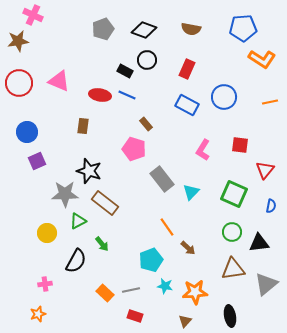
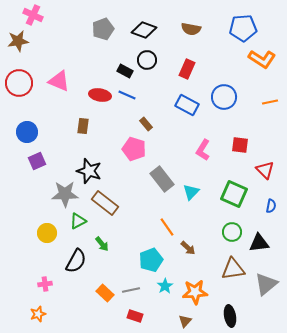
red triangle at (265, 170): rotated 24 degrees counterclockwise
cyan star at (165, 286): rotated 28 degrees clockwise
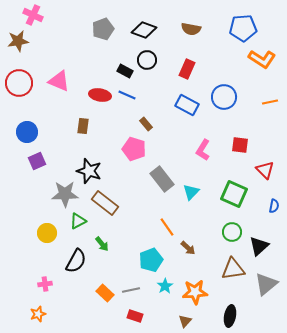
blue semicircle at (271, 206): moved 3 px right
black triangle at (259, 243): moved 3 px down; rotated 35 degrees counterclockwise
black ellipse at (230, 316): rotated 20 degrees clockwise
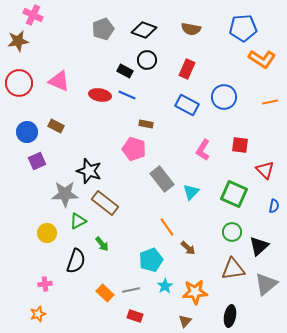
brown rectangle at (146, 124): rotated 40 degrees counterclockwise
brown rectangle at (83, 126): moved 27 px left; rotated 70 degrees counterclockwise
black semicircle at (76, 261): rotated 10 degrees counterclockwise
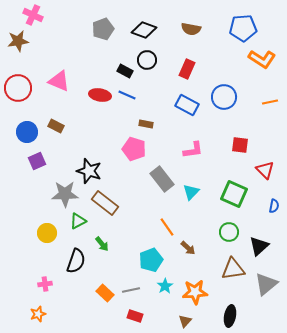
red circle at (19, 83): moved 1 px left, 5 px down
pink L-shape at (203, 150): moved 10 px left; rotated 130 degrees counterclockwise
green circle at (232, 232): moved 3 px left
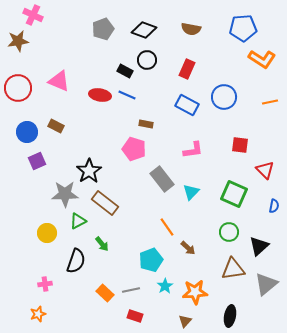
black star at (89, 171): rotated 20 degrees clockwise
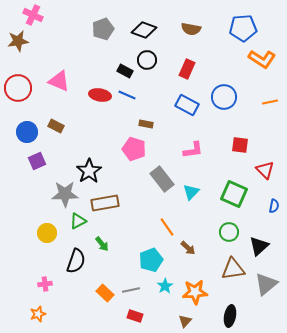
brown rectangle at (105, 203): rotated 48 degrees counterclockwise
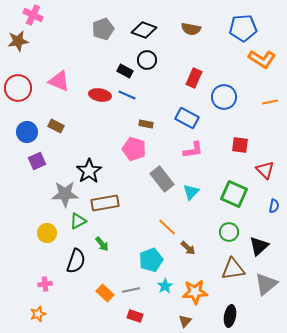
red rectangle at (187, 69): moved 7 px right, 9 px down
blue rectangle at (187, 105): moved 13 px down
orange line at (167, 227): rotated 12 degrees counterclockwise
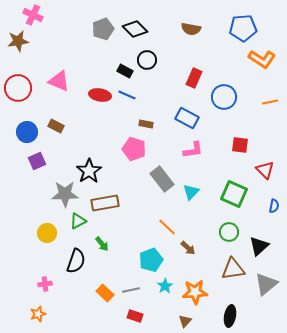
black diamond at (144, 30): moved 9 px left, 1 px up; rotated 25 degrees clockwise
